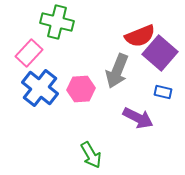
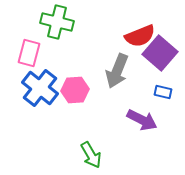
pink rectangle: rotated 28 degrees counterclockwise
pink hexagon: moved 6 px left, 1 px down
purple arrow: moved 4 px right, 2 px down
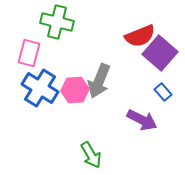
gray arrow: moved 18 px left, 10 px down
blue cross: rotated 6 degrees counterclockwise
blue rectangle: rotated 36 degrees clockwise
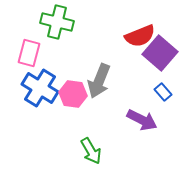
pink hexagon: moved 2 px left, 4 px down; rotated 12 degrees clockwise
green arrow: moved 4 px up
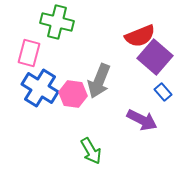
purple square: moved 5 px left, 4 px down
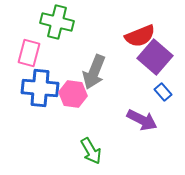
gray arrow: moved 5 px left, 9 px up
blue cross: rotated 27 degrees counterclockwise
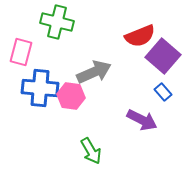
pink rectangle: moved 8 px left, 1 px up
purple square: moved 8 px right, 1 px up
gray arrow: rotated 136 degrees counterclockwise
pink hexagon: moved 2 px left, 2 px down
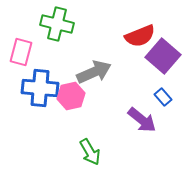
green cross: moved 2 px down
blue rectangle: moved 5 px down
pink hexagon: rotated 20 degrees counterclockwise
purple arrow: rotated 12 degrees clockwise
green arrow: moved 1 px left, 1 px down
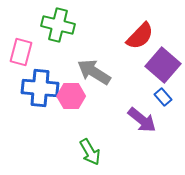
green cross: moved 1 px right, 1 px down
red semicircle: rotated 24 degrees counterclockwise
purple square: moved 9 px down
gray arrow: rotated 124 degrees counterclockwise
pink hexagon: rotated 12 degrees clockwise
